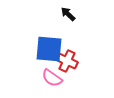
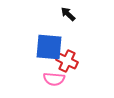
blue square: moved 2 px up
pink semicircle: moved 2 px right, 1 px down; rotated 30 degrees counterclockwise
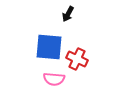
black arrow: rotated 105 degrees counterclockwise
red cross: moved 10 px right, 2 px up
